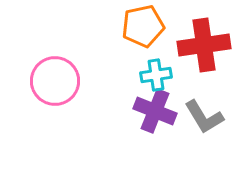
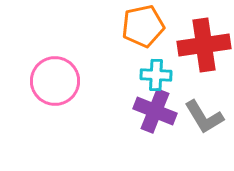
cyan cross: rotated 12 degrees clockwise
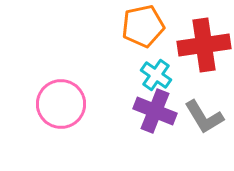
cyan cross: rotated 32 degrees clockwise
pink circle: moved 6 px right, 23 px down
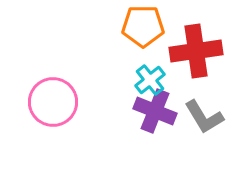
orange pentagon: rotated 12 degrees clockwise
red cross: moved 8 px left, 6 px down
cyan cross: moved 6 px left, 5 px down; rotated 16 degrees clockwise
pink circle: moved 8 px left, 2 px up
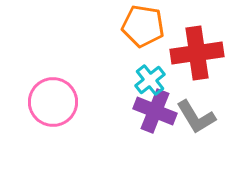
orange pentagon: rotated 9 degrees clockwise
red cross: moved 1 px right, 2 px down
gray L-shape: moved 8 px left
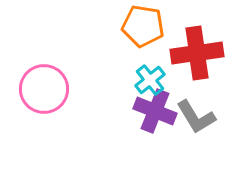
pink circle: moved 9 px left, 13 px up
